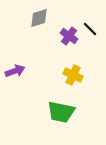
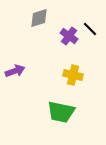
yellow cross: rotated 12 degrees counterclockwise
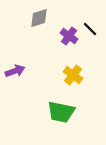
yellow cross: rotated 24 degrees clockwise
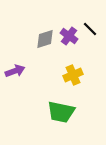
gray diamond: moved 6 px right, 21 px down
yellow cross: rotated 30 degrees clockwise
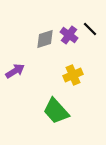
purple cross: moved 1 px up
purple arrow: rotated 12 degrees counterclockwise
green trapezoid: moved 5 px left, 1 px up; rotated 36 degrees clockwise
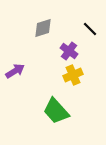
purple cross: moved 16 px down
gray diamond: moved 2 px left, 11 px up
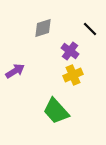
purple cross: moved 1 px right
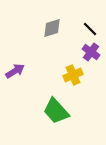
gray diamond: moved 9 px right
purple cross: moved 21 px right, 1 px down
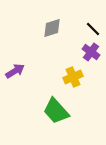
black line: moved 3 px right
yellow cross: moved 2 px down
